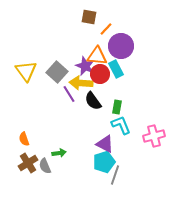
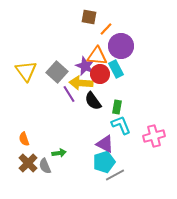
brown cross: rotated 12 degrees counterclockwise
gray line: rotated 42 degrees clockwise
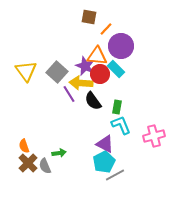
cyan rectangle: rotated 18 degrees counterclockwise
orange semicircle: moved 7 px down
cyan pentagon: rotated 10 degrees counterclockwise
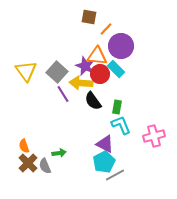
purple line: moved 6 px left
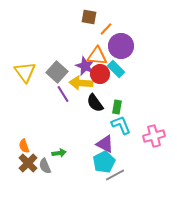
yellow triangle: moved 1 px left, 1 px down
black semicircle: moved 2 px right, 2 px down
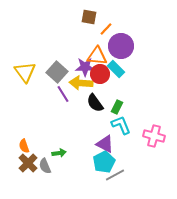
purple star: moved 1 px down; rotated 24 degrees counterclockwise
green rectangle: rotated 16 degrees clockwise
pink cross: rotated 30 degrees clockwise
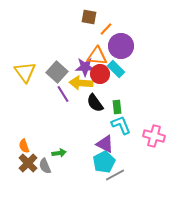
green rectangle: rotated 32 degrees counterclockwise
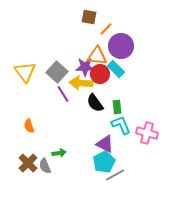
pink cross: moved 7 px left, 3 px up
orange semicircle: moved 5 px right, 20 px up
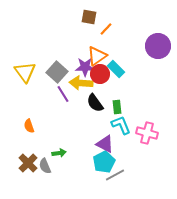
purple circle: moved 37 px right
orange triangle: rotated 40 degrees counterclockwise
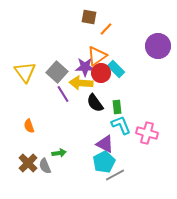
red circle: moved 1 px right, 1 px up
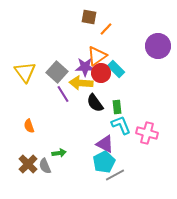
brown cross: moved 1 px down
